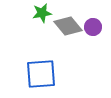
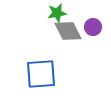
green star: moved 15 px right
gray diamond: moved 5 px down; rotated 12 degrees clockwise
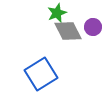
green star: rotated 12 degrees counterclockwise
blue square: rotated 28 degrees counterclockwise
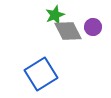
green star: moved 2 px left, 2 px down
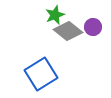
gray diamond: rotated 24 degrees counterclockwise
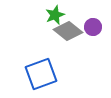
blue square: rotated 12 degrees clockwise
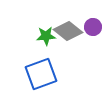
green star: moved 9 px left, 21 px down; rotated 18 degrees clockwise
